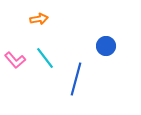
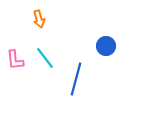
orange arrow: rotated 84 degrees clockwise
pink L-shape: rotated 35 degrees clockwise
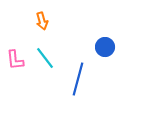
orange arrow: moved 3 px right, 2 px down
blue circle: moved 1 px left, 1 px down
blue line: moved 2 px right
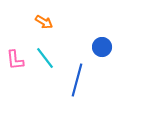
orange arrow: moved 2 px right, 1 px down; rotated 42 degrees counterclockwise
blue circle: moved 3 px left
blue line: moved 1 px left, 1 px down
